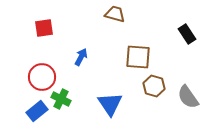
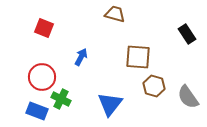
red square: rotated 30 degrees clockwise
blue triangle: rotated 12 degrees clockwise
blue rectangle: rotated 60 degrees clockwise
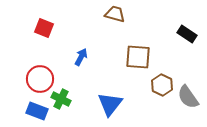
black rectangle: rotated 24 degrees counterclockwise
red circle: moved 2 px left, 2 px down
brown hexagon: moved 8 px right, 1 px up; rotated 10 degrees clockwise
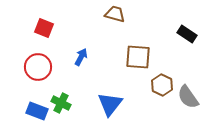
red circle: moved 2 px left, 12 px up
green cross: moved 4 px down
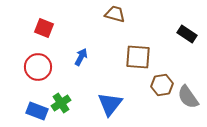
brown hexagon: rotated 25 degrees clockwise
green cross: rotated 30 degrees clockwise
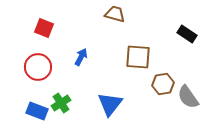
brown hexagon: moved 1 px right, 1 px up
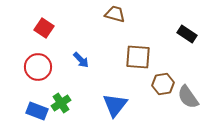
red square: rotated 12 degrees clockwise
blue arrow: moved 3 px down; rotated 108 degrees clockwise
blue triangle: moved 5 px right, 1 px down
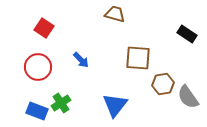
brown square: moved 1 px down
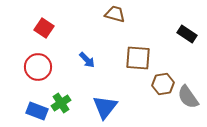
blue arrow: moved 6 px right
blue triangle: moved 10 px left, 2 px down
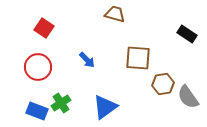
blue triangle: rotated 16 degrees clockwise
